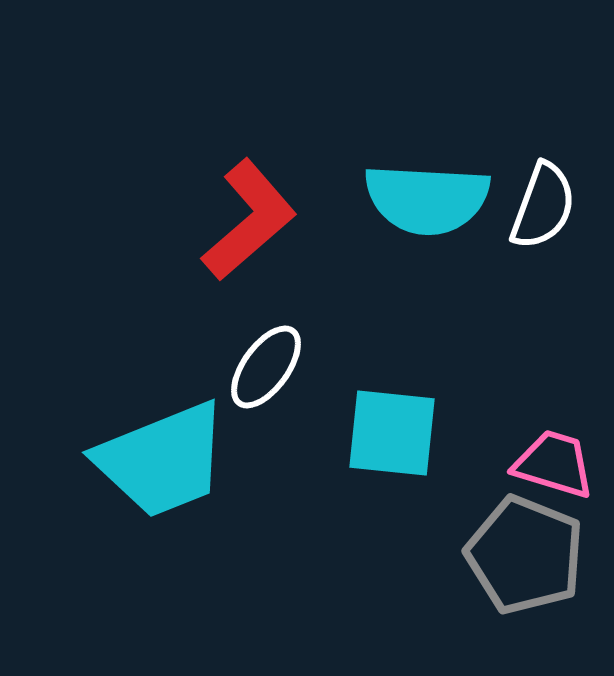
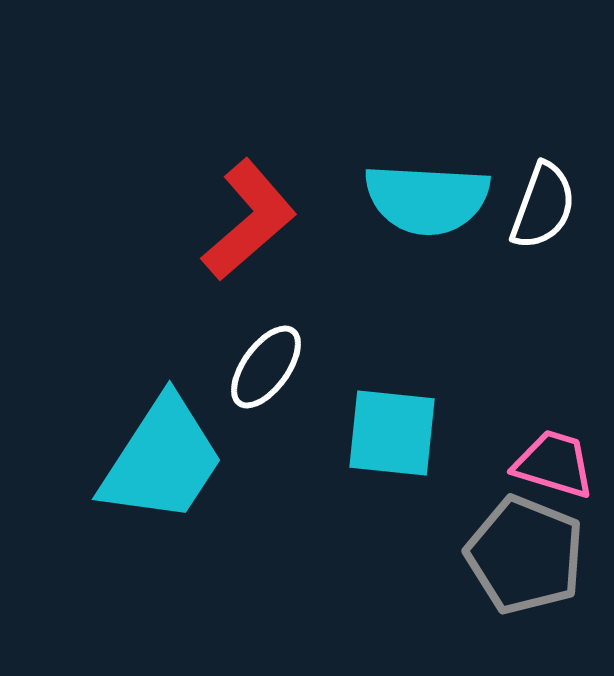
cyan trapezoid: rotated 35 degrees counterclockwise
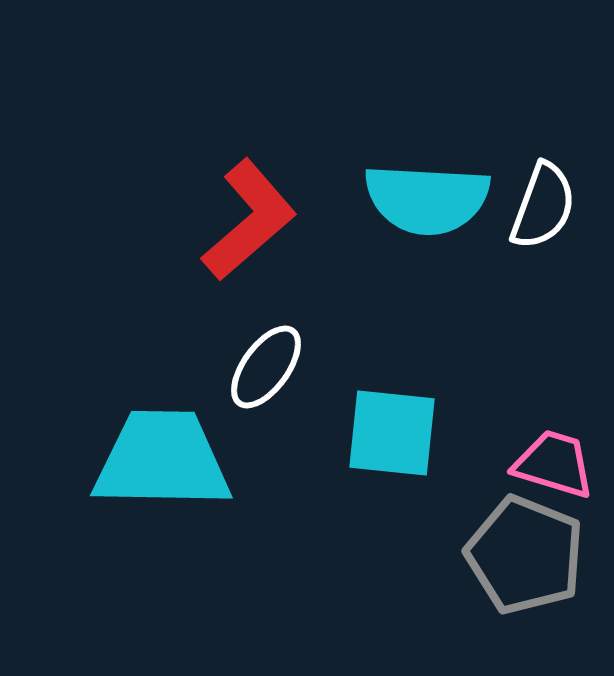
cyan trapezoid: rotated 122 degrees counterclockwise
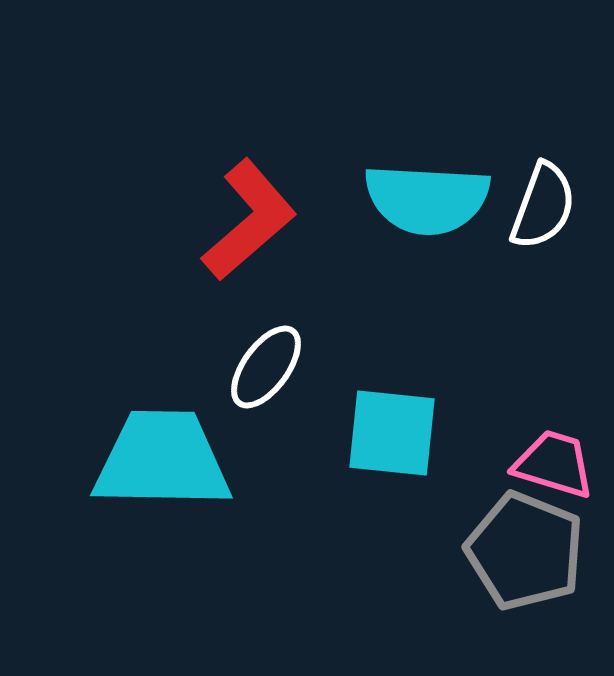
gray pentagon: moved 4 px up
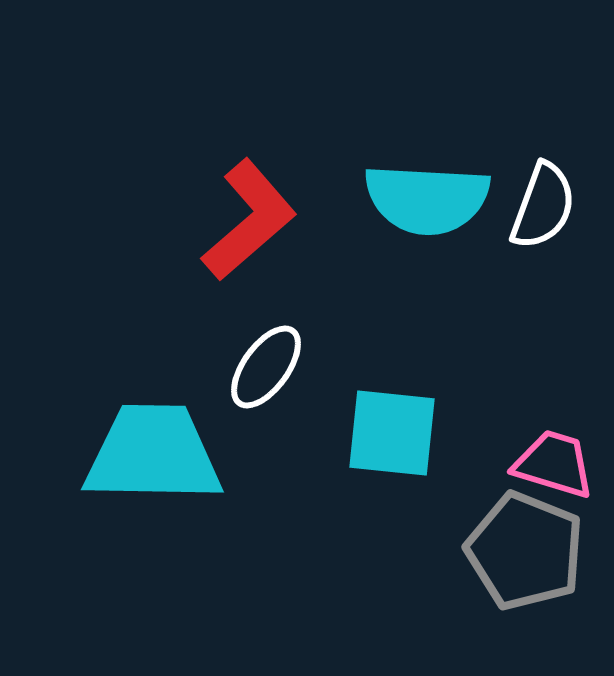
cyan trapezoid: moved 9 px left, 6 px up
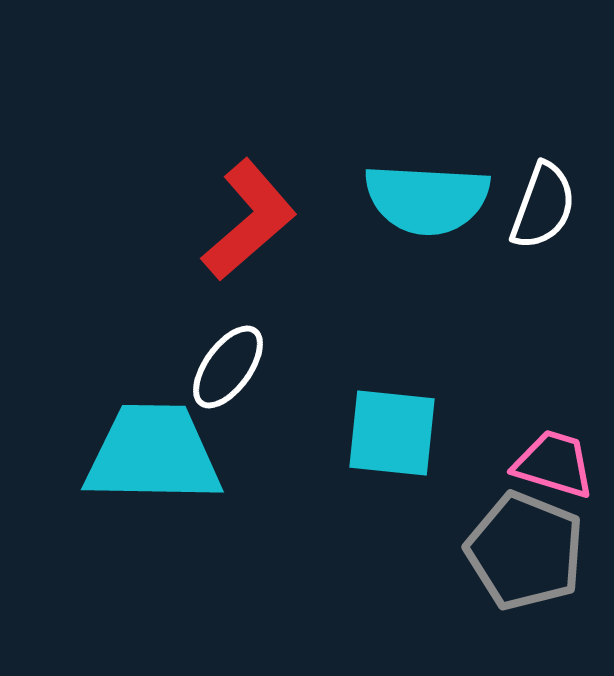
white ellipse: moved 38 px left
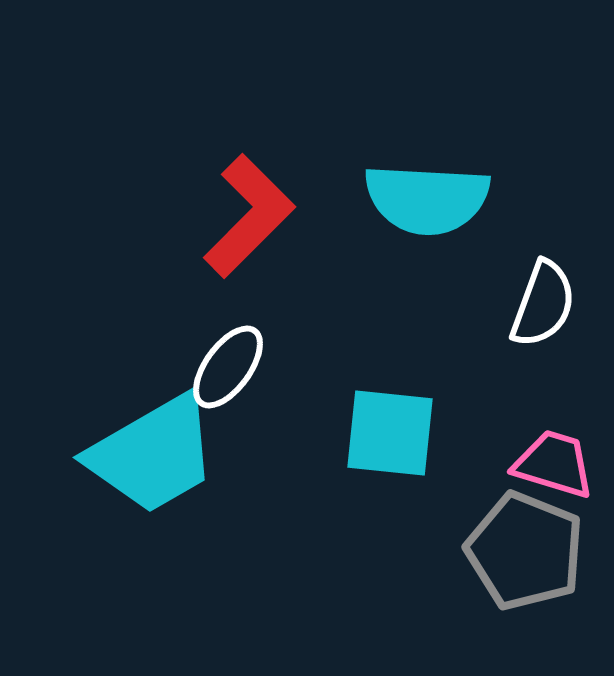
white semicircle: moved 98 px down
red L-shape: moved 4 px up; rotated 4 degrees counterclockwise
cyan square: moved 2 px left
cyan trapezoid: rotated 149 degrees clockwise
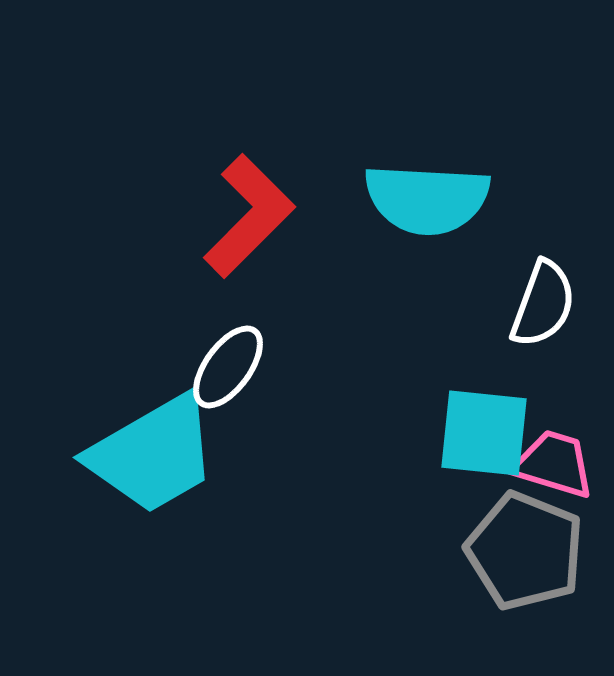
cyan square: moved 94 px right
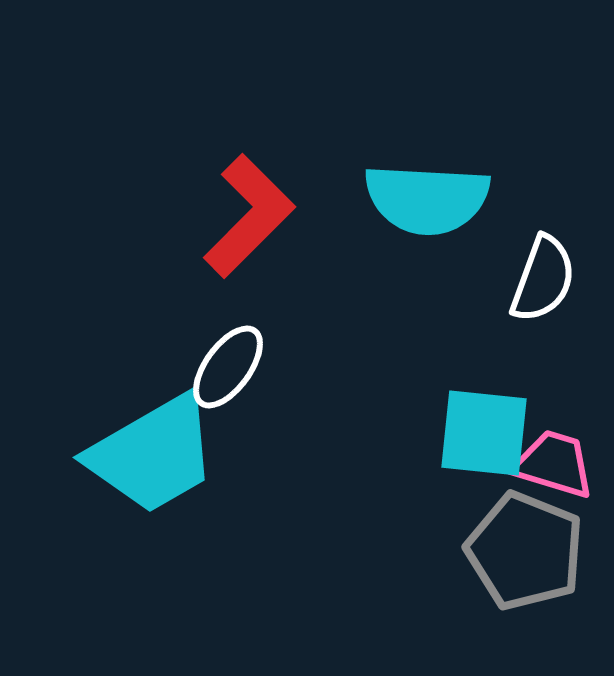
white semicircle: moved 25 px up
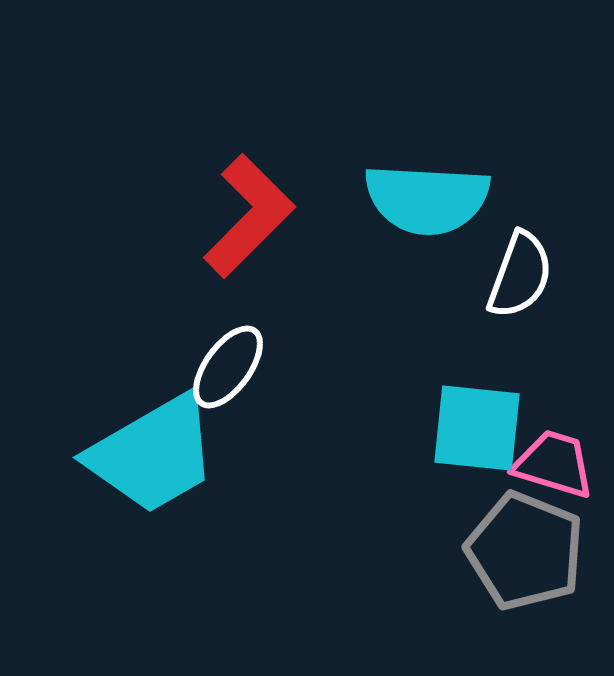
white semicircle: moved 23 px left, 4 px up
cyan square: moved 7 px left, 5 px up
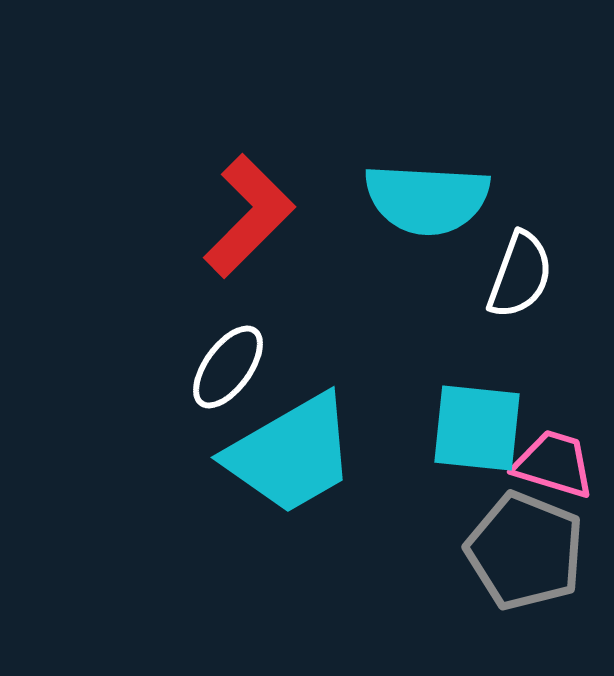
cyan trapezoid: moved 138 px right
